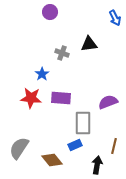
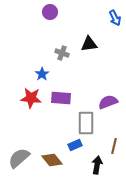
gray rectangle: moved 3 px right
gray semicircle: moved 10 px down; rotated 15 degrees clockwise
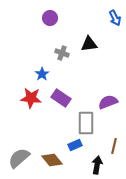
purple circle: moved 6 px down
purple rectangle: rotated 30 degrees clockwise
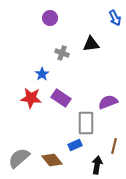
black triangle: moved 2 px right
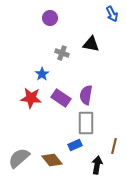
blue arrow: moved 3 px left, 4 px up
black triangle: rotated 18 degrees clockwise
purple semicircle: moved 22 px left, 7 px up; rotated 60 degrees counterclockwise
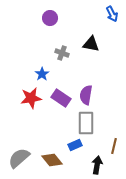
red star: rotated 15 degrees counterclockwise
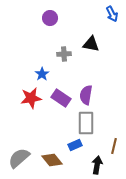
gray cross: moved 2 px right, 1 px down; rotated 24 degrees counterclockwise
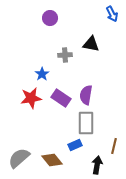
gray cross: moved 1 px right, 1 px down
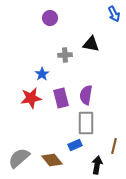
blue arrow: moved 2 px right
purple rectangle: rotated 42 degrees clockwise
